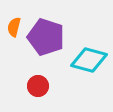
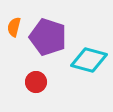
purple pentagon: moved 2 px right
red circle: moved 2 px left, 4 px up
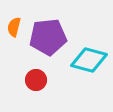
purple pentagon: rotated 24 degrees counterclockwise
red circle: moved 2 px up
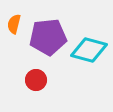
orange semicircle: moved 3 px up
cyan diamond: moved 10 px up
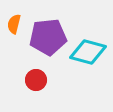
cyan diamond: moved 1 px left, 2 px down
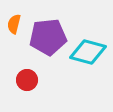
red circle: moved 9 px left
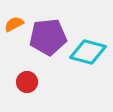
orange semicircle: rotated 48 degrees clockwise
red circle: moved 2 px down
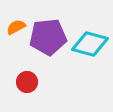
orange semicircle: moved 2 px right, 3 px down
cyan diamond: moved 2 px right, 8 px up
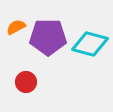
purple pentagon: rotated 6 degrees clockwise
red circle: moved 1 px left
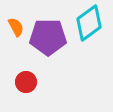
orange semicircle: rotated 90 degrees clockwise
cyan diamond: moved 1 px left, 21 px up; rotated 51 degrees counterclockwise
